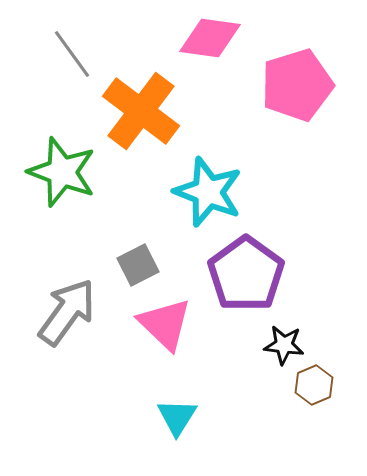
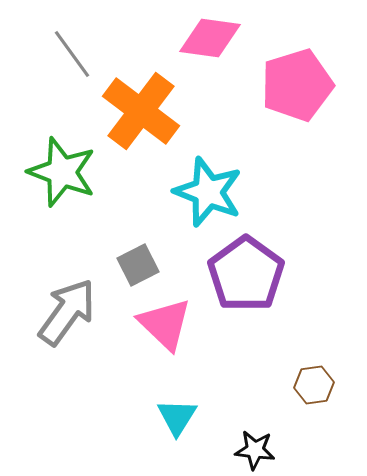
black star: moved 29 px left, 105 px down
brown hexagon: rotated 15 degrees clockwise
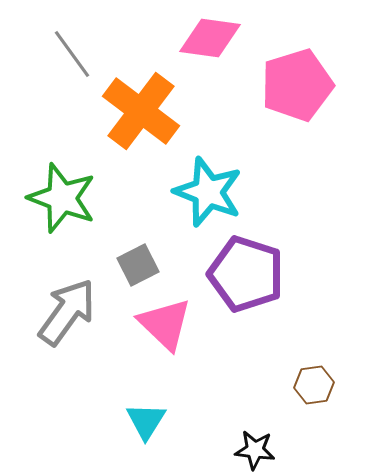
green star: moved 26 px down
purple pentagon: rotated 18 degrees counterclockwise
cyan triangle: moved 31 px left, 4 px down
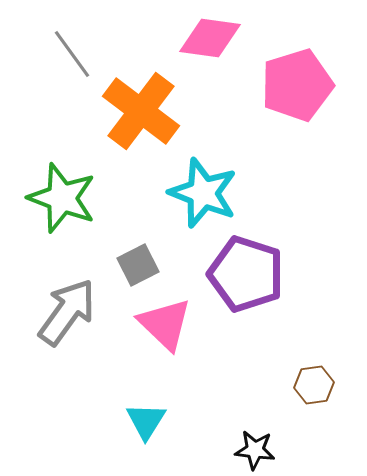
cyan star: moved 5 px left, 1 px down
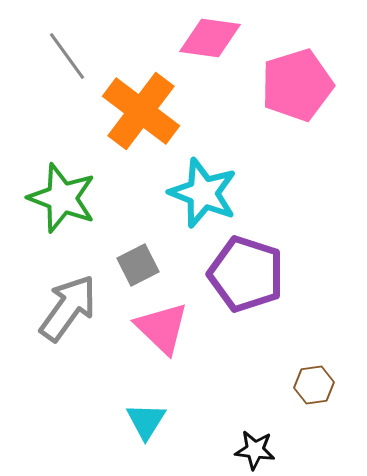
gray line: moved 5 px left, 2 px down
gray arrow: moved 1 px right, 4 px up
pink triangle: moved 3 px left, 4 px down
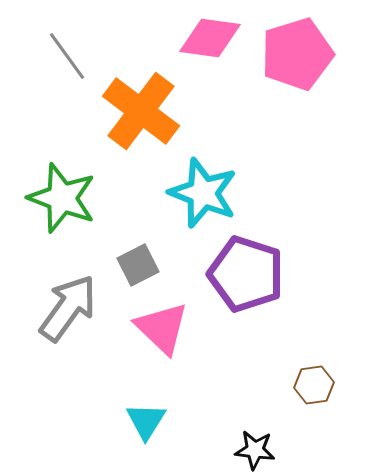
pink pentagon: moved 31 px up
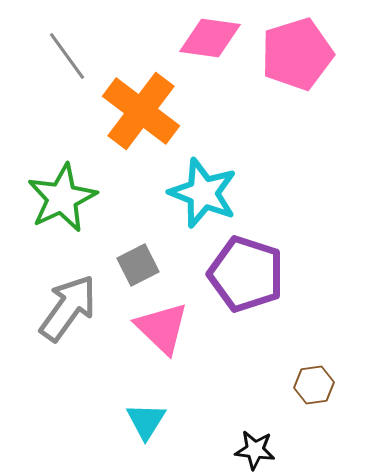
green star: rotated 26 degrees clockwise
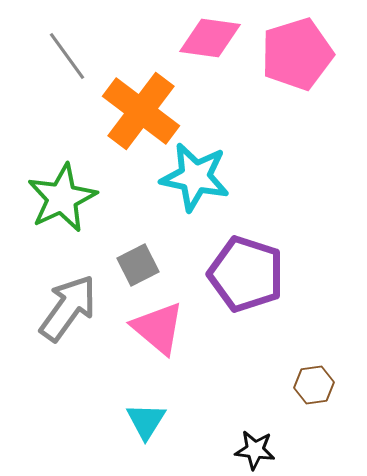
cyan star: moved 8 px left, 16 px up; rotated 10 degrees counterclockwise
pink triangle: moved 4 px left; rotated 4 degrees counterclockwise
